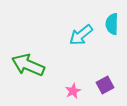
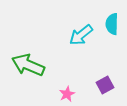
pink star: moved 6 px left, 3 px down
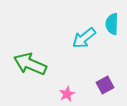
cyan arrow: moved 3 px right, 3 px down
green arrow: moved 2 px right, 1 px up
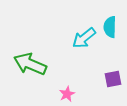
cyan semicircle: moved 2 px left, 3 px down
purple square: moved 8 px right, 6 px up; rotated 18 degrees clockwise
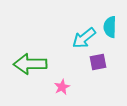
green arrow: rotated 24 degrees counterclockwise
purple square: moved 15 px left, 17 px up
pink star: moved 5 px left, 7 px up
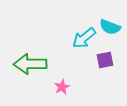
cyan semicircle: rotated 70 degrees counterclockwise
purple square: moved 7 px right, 2 px up
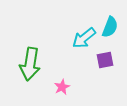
cyan semicircle: rotated 90 degrees counterclockwise
green arrow: rotated 80 degrees counterclockwise
